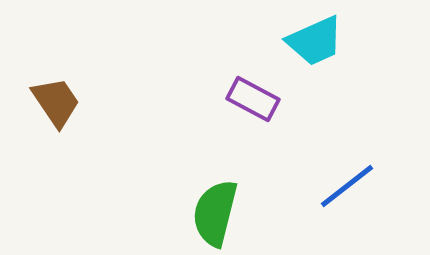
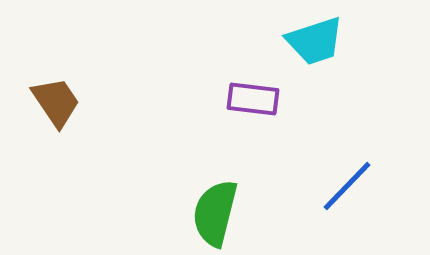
cyan trapezoid: rotated 6 degrees clockwise
purple rectangle: rotated 21 degrees counterclockwise
blue line: rotated 8 degrees counterclockwise
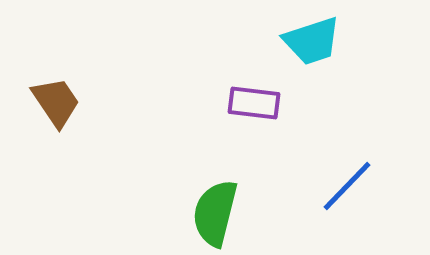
cyan trapezoid: moved 3 px left
purple rectangle: moved 1 px right, 4 px down
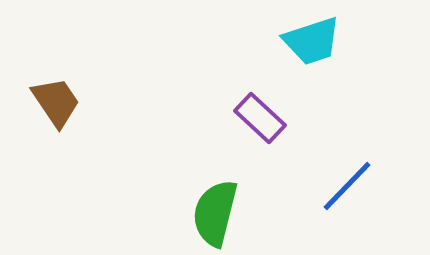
purple rectangle: moved 6 px right, 15 px down; rotated 36 degrees clockwise
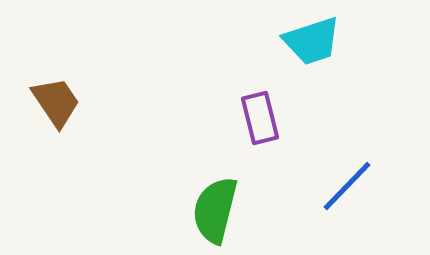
purple rectangle: rotated 33 degrees clockwise
green semicircle: moved 3 px up
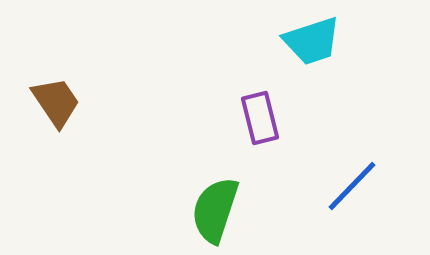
blue line: moved 5 px right
green semicircle: rotated 4 degrees clockwise
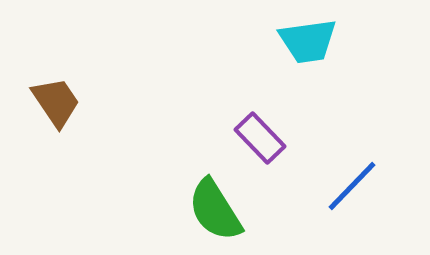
cyan trapezoid: moved 4 px left; rotated 10 degrees clockwise
purple rectangle: moved 20 px down; rotated 30 degrees counterclockwise
green semicircle: rotated 50 degrees counterclockwise
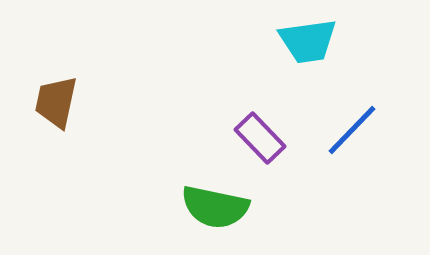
brown trapezoid: rotated 134 degrees counterclockwise
blue line: moved 56 px up
green semicircle: moved 3 px up; rotated 46 degrees counterclockwise
